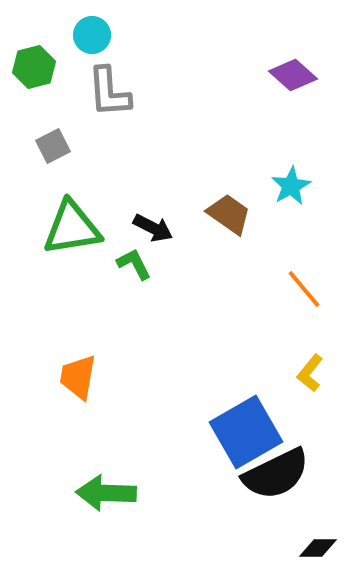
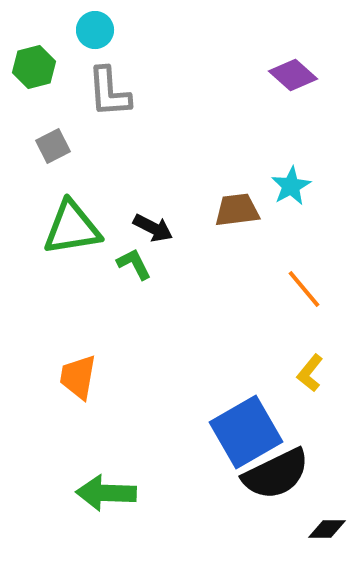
cyan circle: moved 3 px right, 5 px up
brown trapezoid: moved 8 px right, 4 px up; rotated 42 degrees counterclockwise
black diamond: moved 9 px right, 19 px up
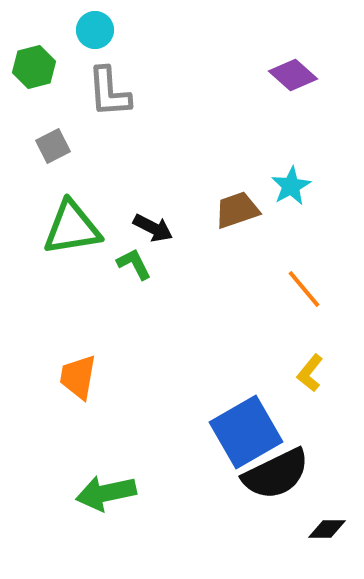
brown trapezoid: rotated 12 degrees counterclockwise
green arrow: rotated 14 degrees counterclockwise
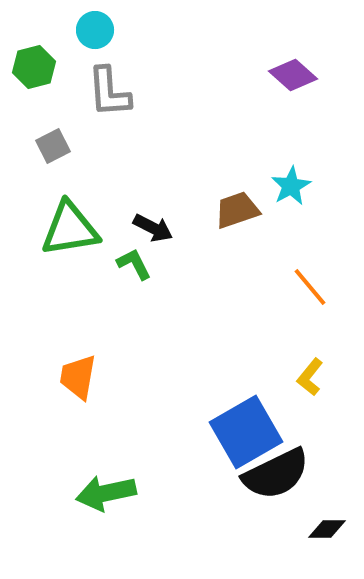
green triangle: moved 2 px left, 1 px down
orange line: moved 6 px right, 2 px up
yellow L-shape: moved 4 px down
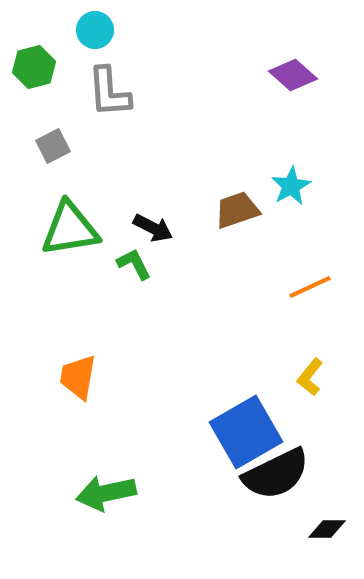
orange line: rotated 75 degrees counterclockwise
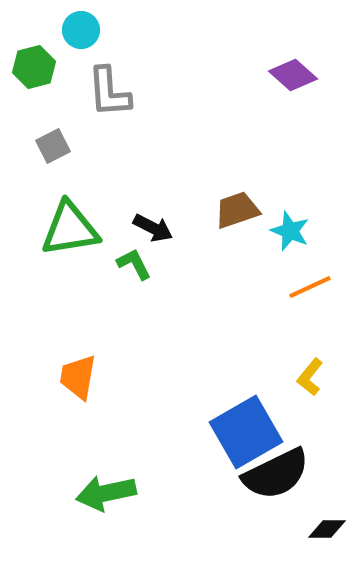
cyan circle: moved 14 px left
cyan star: moved 1 px left, 45 px down; rotated 21 degrees counterclockwise
